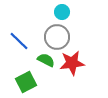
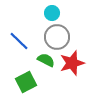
cyan circle: moved 10 px left, 1 px down
red star: rotated 10 degrees counterclockwise
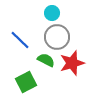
blue line: moved 1 px right, 1 px up
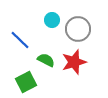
cyan circle: moved 7 px down
gray circle: moved 21 px right, 8 px up
red star: moved 2 px right, 1 px up
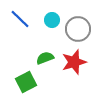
blue line: moved 21 px up
green semicircle: moved 1 px left, 2 px up; rotated 48 degrees counterclockwise
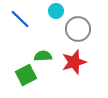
cyan circle: moved 4 px right, 9 px up
green semicircle: moved 2 px left, 2 px up; rotated 18 degrees clockwise
green square: moved 7 px up
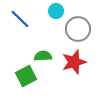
green square: moved 1 px down
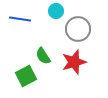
blue line: rotated 35 degrees counterclockwise
green semicircle: rotated 120 degrees counterclockwise
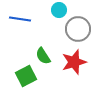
cyan circle: moved 3 px right, 1 px up
